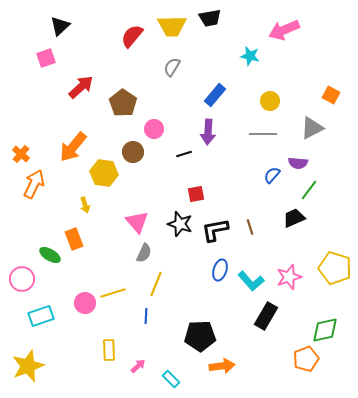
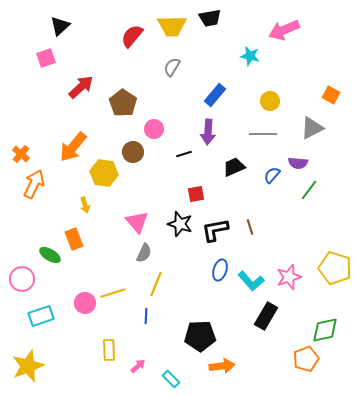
black trapezoid at (294, 218): moved 60 px left, 51 px up
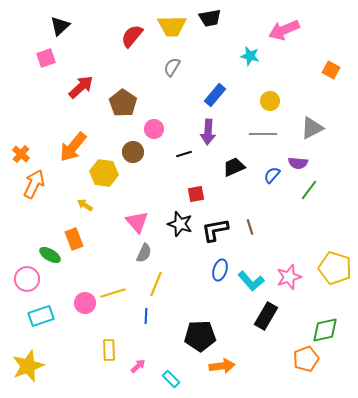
orange square at (331, 95): moved 25 px up
yellow arrow at (85, 205): rotated 140 degrees clockwise
pink circle at (22, 279): moved 5 px right
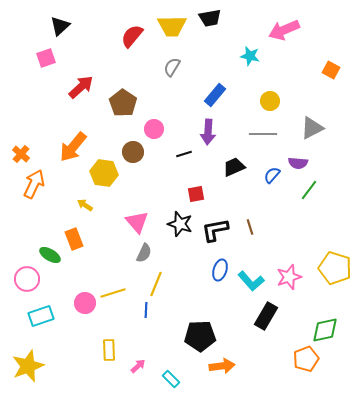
blue line at (146, 316): moved 6 px up
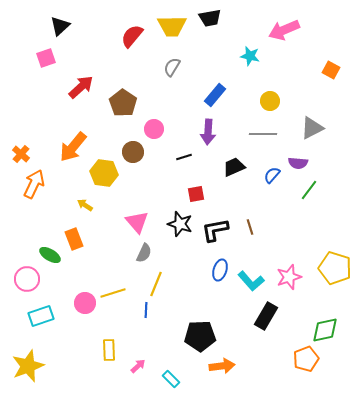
black line at (184, 154): moved 3 px down
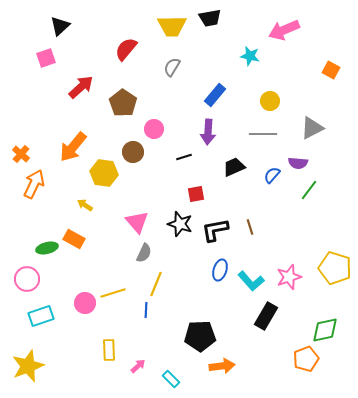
red semicircle at (132, 36): moved 6 px left, 13 px down
orange rectangle at (74, 239): rotated 40 degrees counterclockwise
green ellipse at (50, 255): moved 3 px left, 7 px up; rotated 45 degrees counterclockwise
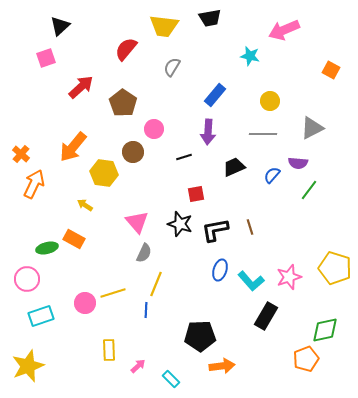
yellow trapezoid at (172, 26): moved 8 px left; rotated 8 degrees clockwise
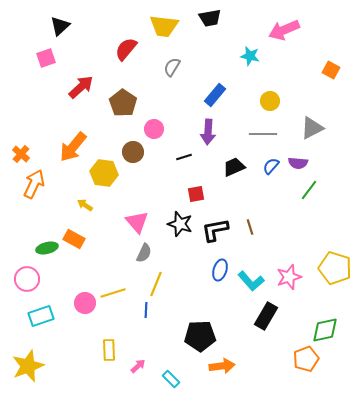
blue semicircle at (272, 175): moved 1 px left, 9 px up
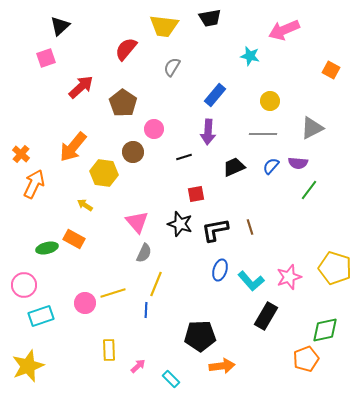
pink circle at (27, 279): moved 3 px left, 6 px down
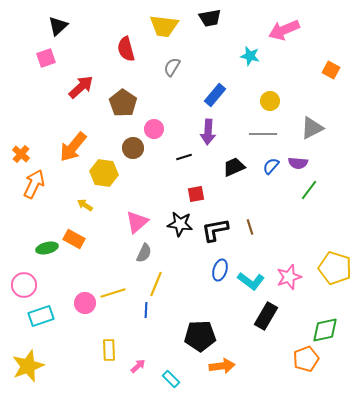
black triangle at (60, 26): moved 2 px left
red semicircle at (126, 49): rotated 55 degrees counterclockwise
brown circle at (133, 152): moved 4 px up
pink triangle at (137, 222): rotated 30 degrees clockwise
black star at (180, 224): rotated 10 degrees counterclockwise
cyan L-shape at (251, 281): rotated 12 degrees counterclockwise
